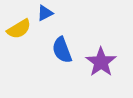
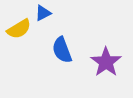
blue triangle: moved 2 px left
purple star: moved 5 px right
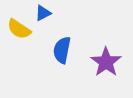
yellow semicircle: rotated 65 degrees clockwise
blue semicircle: rotated 32 degrees clockwise
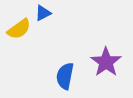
yellow semicircle: rotated 70 degrees counterclockwise
blue semicircle: moved 3 px right, 26 px down
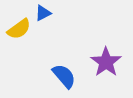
blue semicircle: moved 1 px left; rotated 128 degrees clockwise
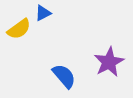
purple star: moved 3 px right; rotated 8 degrees clockwise
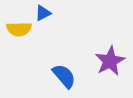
yellow semicircle: rotated 35 degrees clockwise
purple star: moved 1 px right, 1 px up
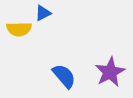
purple star: moved 11 px down
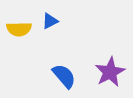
blue triangle: moved 7 px right, 8 px down
